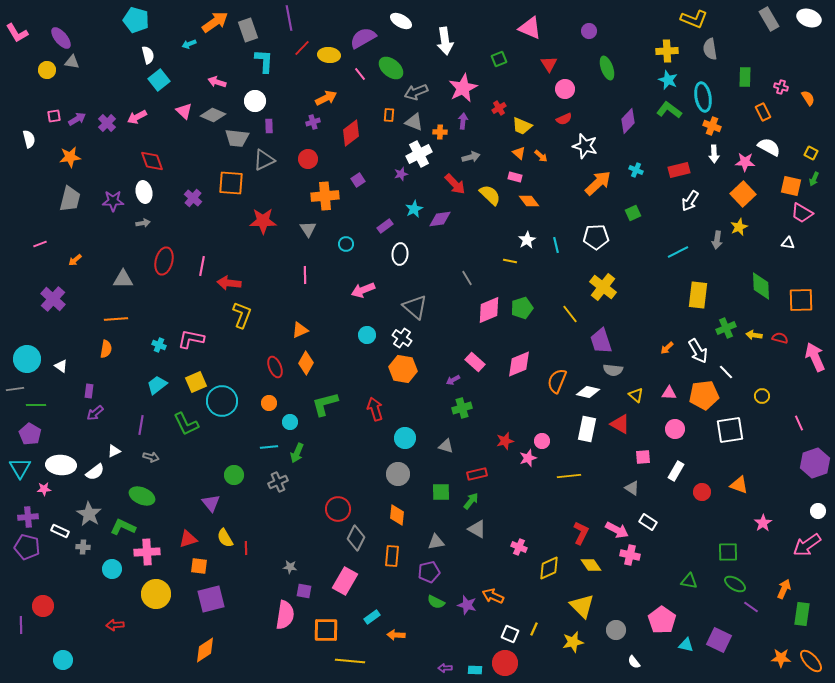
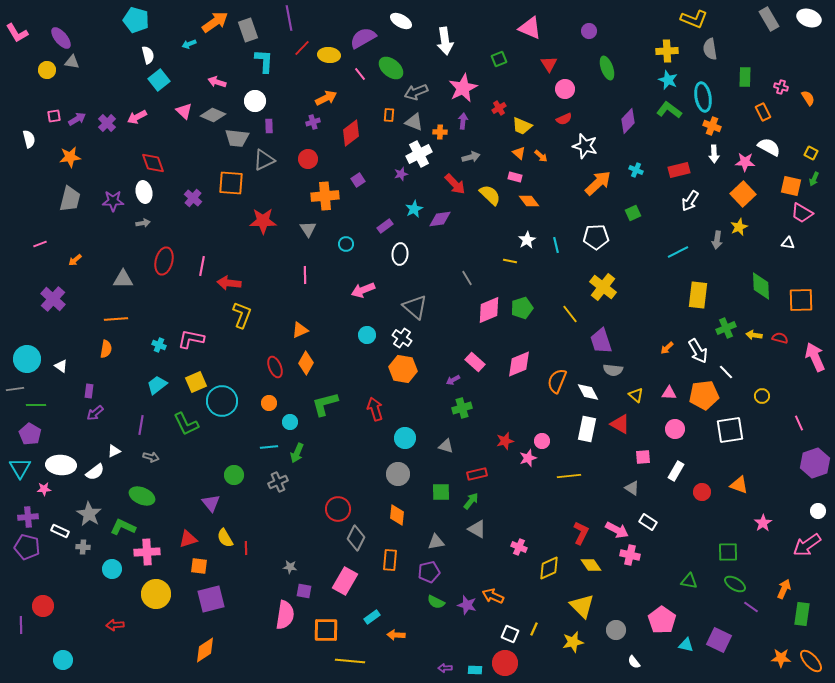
red diamond at (152, 161): moved 1 px right, 2 px down
white diamond at (588, 392): rotated 50 degrees clockwise
orange rectangle at (392, 556): moved 2 px left, 4 px down
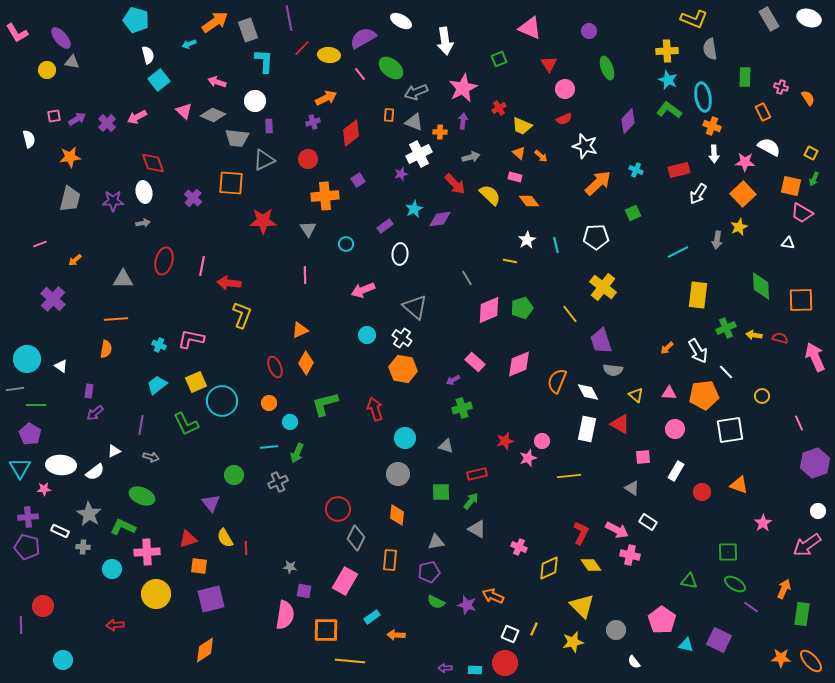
white arrow at (690, 201): moved 8 px right, 7 px up
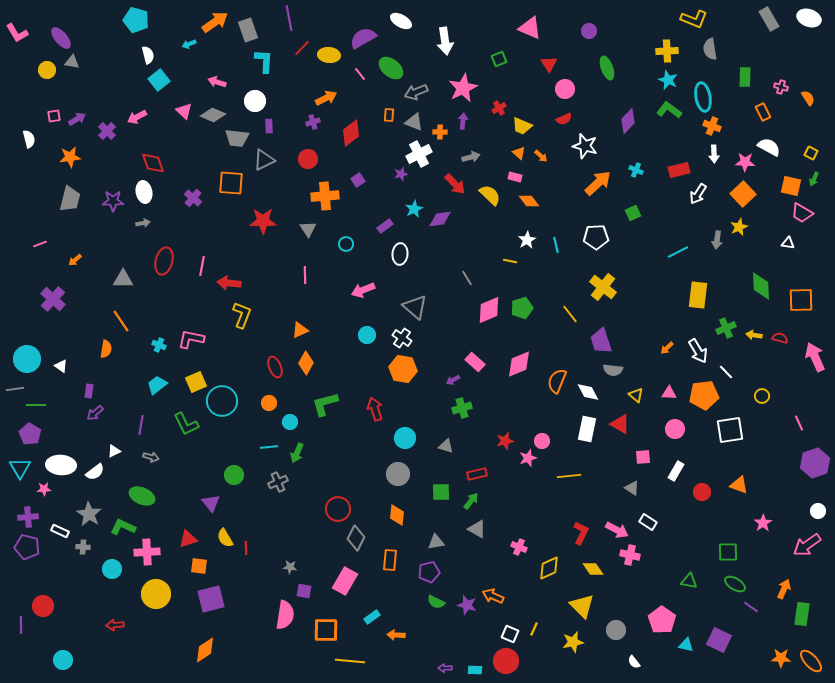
purple cross at (107, 123): moved 8 px down
orange line at (116, 319): moved 5 px right, 2 px down; rotated 60 degrees clockwise
yellow diamond at (591, 565): moved 2 px right, 4 px down
red circle at (505, 663): moved 1 px right, 2 px up
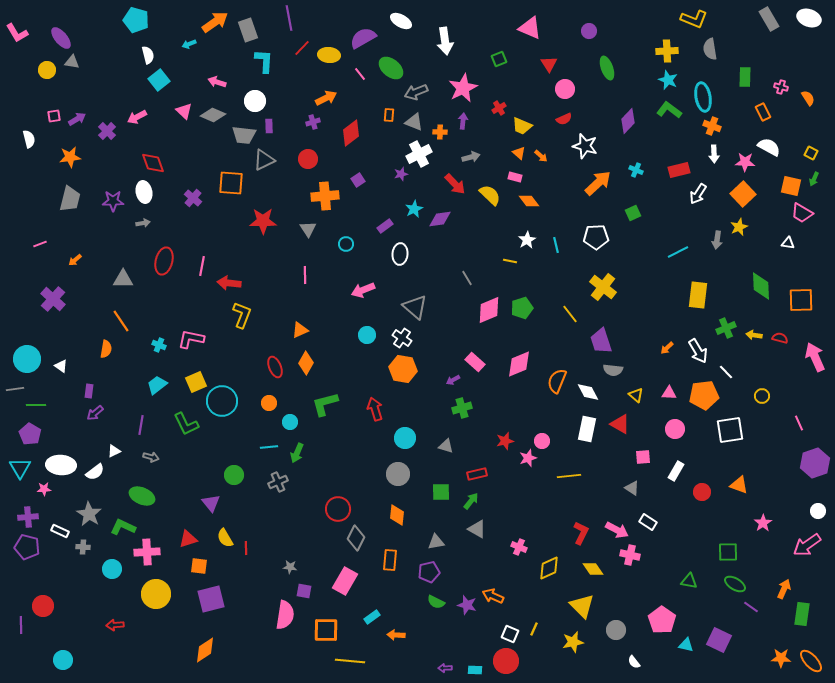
gray trapezoid at (237, 138): moved 7 px right, 3 px up
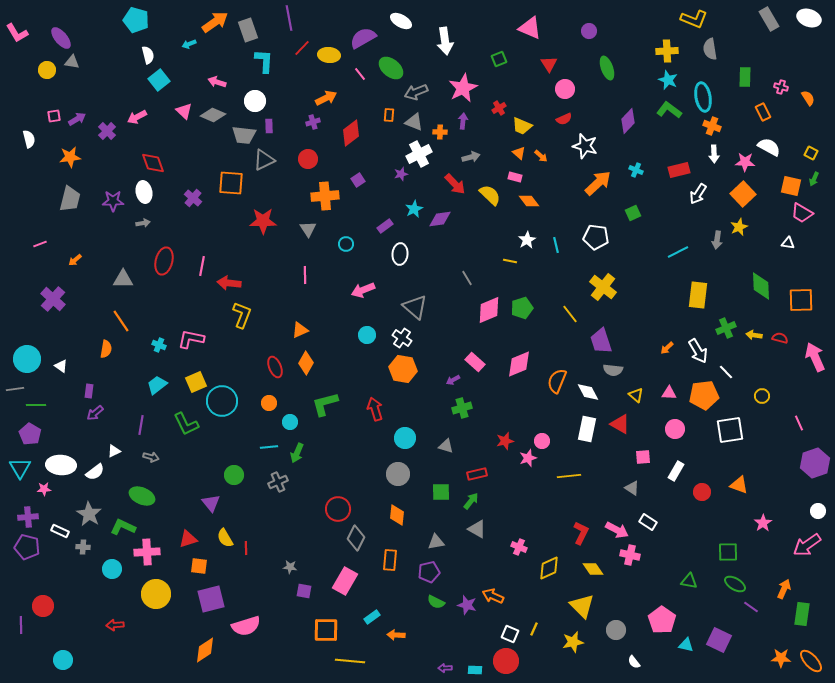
white pentagon at (596, 237): rotated 10 degrees clockwise
pink semicircle at (285, 615): moved 39 px left, 11 px down; rotated 64 degrees clockwise
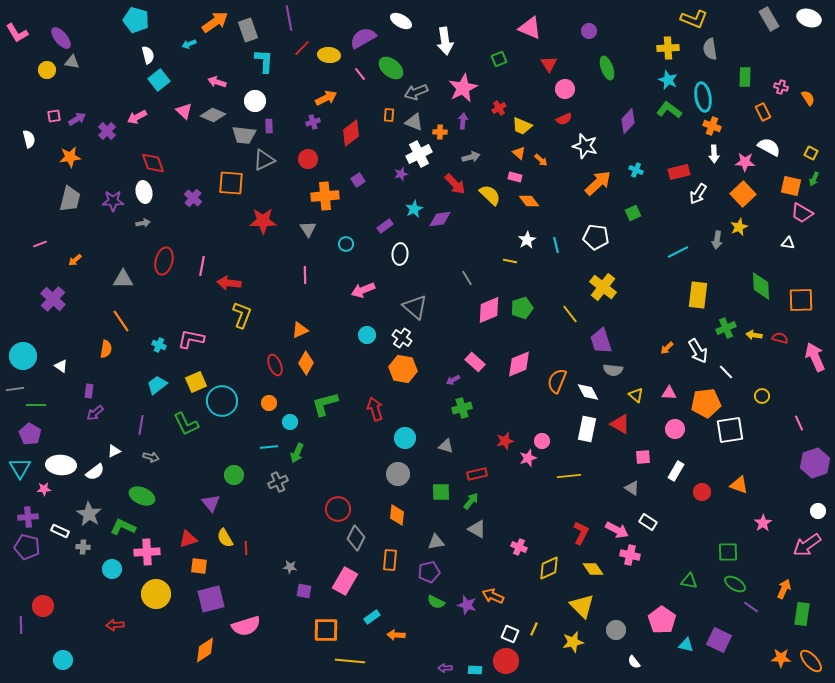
yellow cross at (667, 51): moved 1 px right, 3 px up
orange arrow at (541, 156): moved 4 px down
red rectangle at (679, 170): moved 2 px down
cyan circle at (27, 359): moved 4 px left, 3 px up
red ellipse at (275, 367): moved 2 px up
orange pentagon at (704, 395): moved 2 px right, 8 px down
